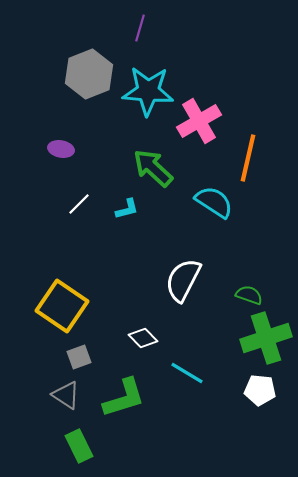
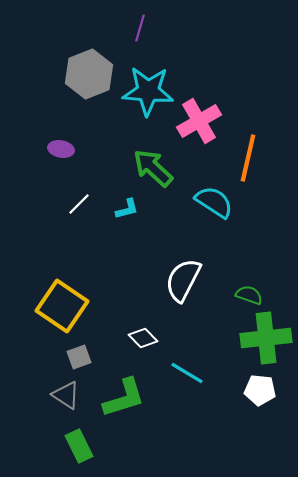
green cross: rotated 12 degrees clockwise
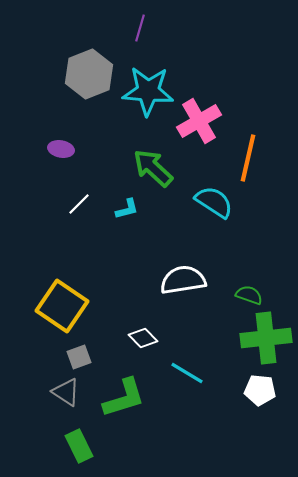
white semicircle: rotated 54 degrees clockwise
gray triangle: moved 3 px up
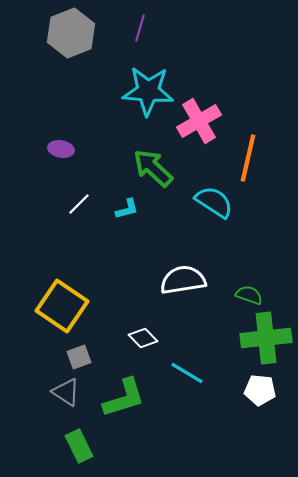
gray hexagon: moved 18 px left, 41 px up
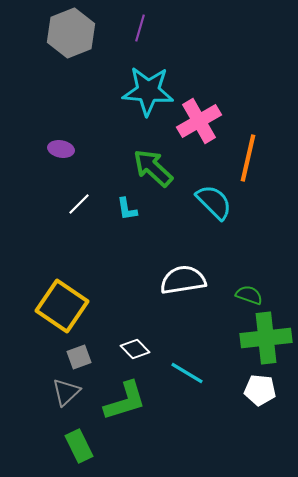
cyan semicircle: rotated 12 degrees clockwise
cyan L-shape: rotated 95 degrees clockwise
white diamond: moved 8 px left, 11 px down
gray triangle: rotated 44 degrees clockwise
green L-shape: moved 1 px right, 3 px down
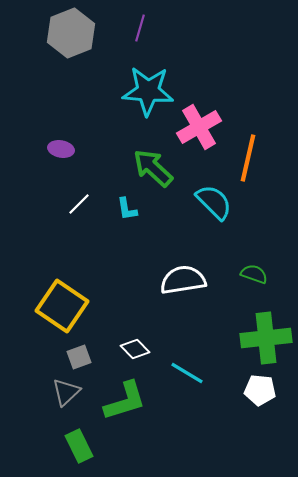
pink cross: moved 6 px down
green semicircle: moved 5 px right, 21 px up
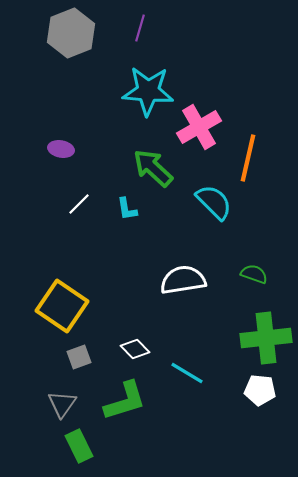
gray triangle: moved 4 px left, 12 px down; rotated 12 degrees counterclockwise
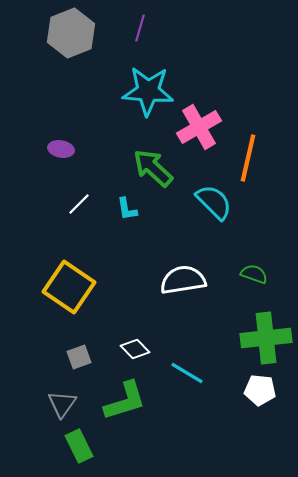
yellow square: moved 7 px right, 19 px up
